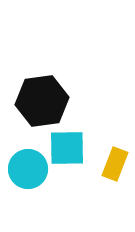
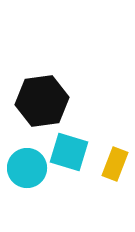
cyan square: moved 2 px right, 4 px down; rotated 18 degrees clockwise
cyan circle: moved 1 px left, 1 px up
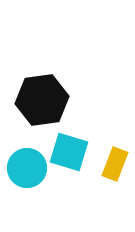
black hexagon: moved 1 px up
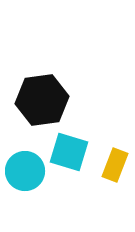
yellow rectangle: moved 1 px down
cyan circle: moved 2 px left, 3 px down
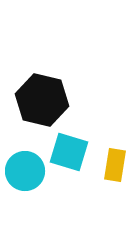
black hexagon: rotated 21 degrees clockwise
yellow rectangle: rotated 12 degrees counterclockwise
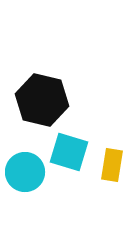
yellow rectangle: moved 3 px left
cyan circle: moved 1 px down
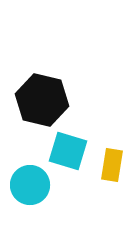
cyan square: moved 1 px left, 1 px up
cyan circle: moved 5 px right, 13 px down
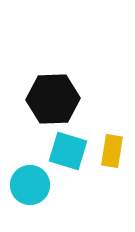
black hexagon: moved 11 px right, 1 px up; rotated 15 degrees counterclockwise
yellow rectangle: moved 14 px up
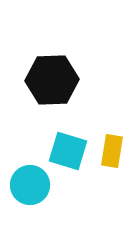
black hexagon: moved 1 px left, 19 px up
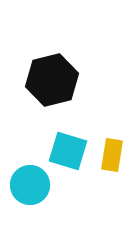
black hexagon: rotated 12 degrees counterclockwise
yellow rectangle: moved 4 px down
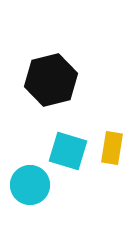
black hexagon: moved 1 px left
yellow rectangle: moved 7 px up
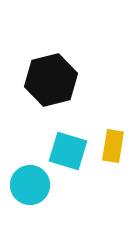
yellow rectangle: moved 1 px right, 2 px up
